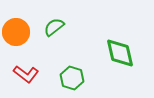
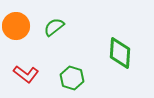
orange circle: moved 6 px up
green diamond: rotated 16 degrees clockwise
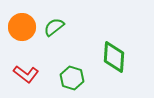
orange circle: moved 6 px right, 1 px down
green diamond: moved 6 px left, 4 px down
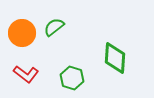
orange circle: moved 6 px down
green diamond: moved 1 px right, 1 px down
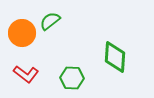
green semicircle: moved 4 px left, 6 px up
green diamond: moved 1 px up
green hexagon: rotated 15 degrees counterclockwise
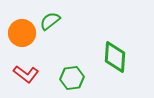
green hexagon: rotated 10 degrees counterclockwise
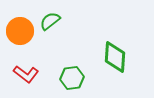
orange circle: moved 2 px left, 2 px up
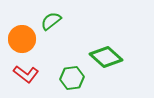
green semicircle: moved 1 px right
orange circle: moved 2 px right, 8 px down
green diamond: moved 9 px left; rotated 52 degrees counterclockwise
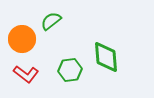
green diamond: rotated 44 degrees clockwise
green hexagon: moved 2 px left, 8 px up
